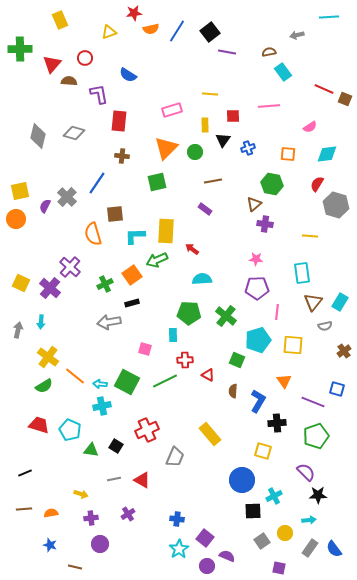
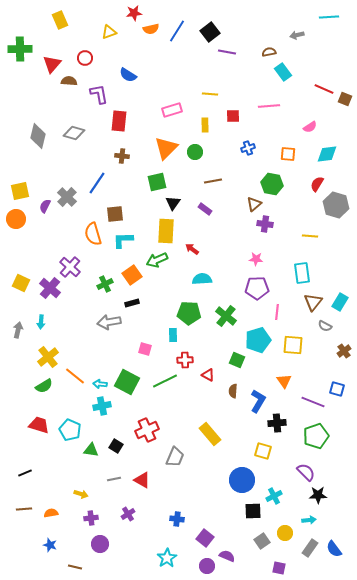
black triangle at (223, 140): moved 50 px left, 63 px down
cyan L-shape at (135, 236): moved 12 px left, 4 px down
gray semicircle at (325, 326): rotated 40 degrees clockwise
yellow cross at (48, 357): rotated 15 degrees clockwise
cyan star at (179, 549): moved 12 px left, 9 px down
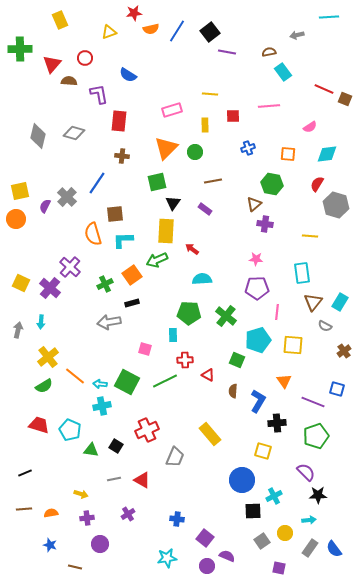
purple cross at (91, 518): moved 4 px left
cyan star at (167, 558): rotated 24 degrees clockwise
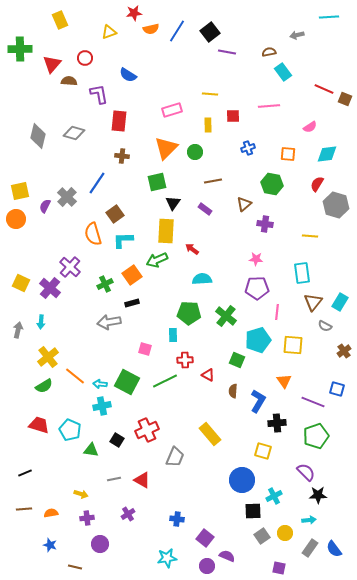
yellow rectangle at (205, 125): moved 3 px right
brown triangle at (254, 204): moved 10 px left
brown square at (115, 214): rotated 30 degrees counterclockwise
black square at (116, 446): moved 1 px right, 6 px up
gray square at (262, 541): moved 5 px up
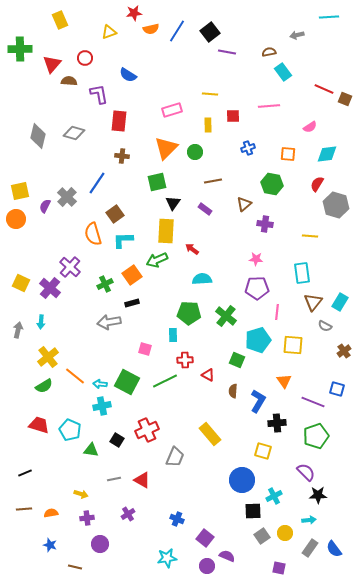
blue cross at (177, 519): rotated 16 degrees clockwise
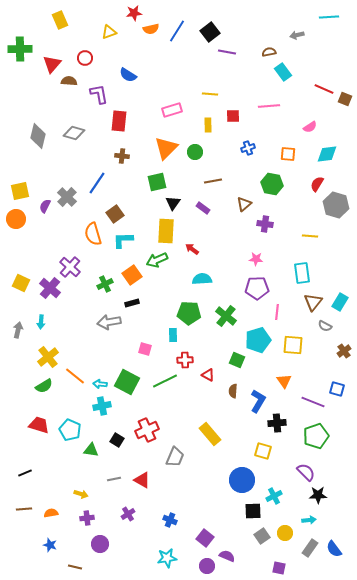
purple rectangle at (205, 209): moved 2 px left, 1 px up
blue cross at (177, 519): moved 7 px left, 1 px down
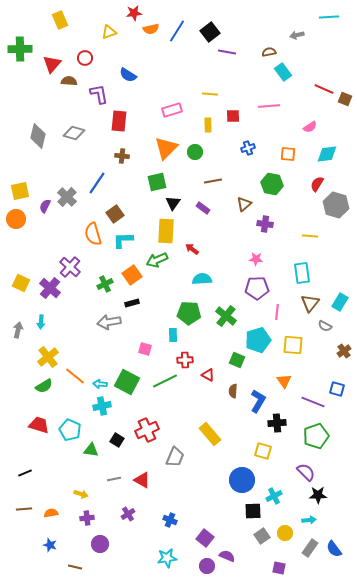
brown triangle at (313, 302): moved 3 px left, 1 px down
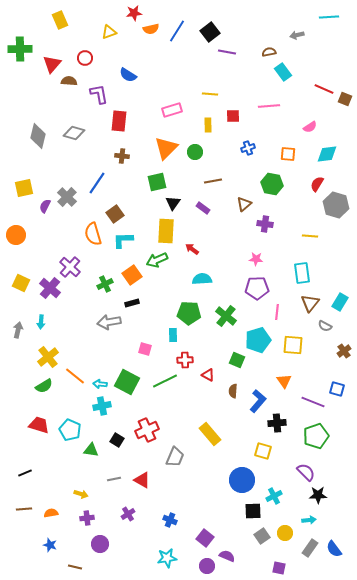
yellow square at (20, 191): moved 4 px right, 3 px up
orange circle at (16, 219): moved 16 px down
blue L-shape at (258, 401): rotated 10 degrees clockwise
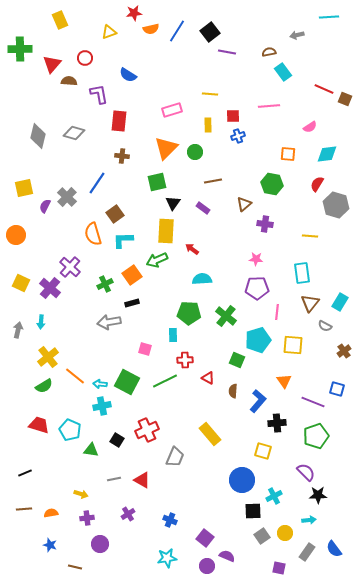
blue cross at (248, 148): moved 10 px left, 12 px up
red triangle at (208, 375): moved 3 px down
gray rectangle at (310, 548): moved 3 px left, 4 px down
